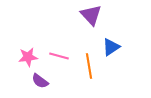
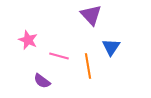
blue triangle: rotated 24 degrees counterclockwise
pink star: moved 17 px up; rotated 30 degrees clockwise
orange line: moved 1 px left
purple semicircle: moved 2 px right
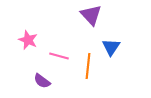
orange line: rotated 15 degrees clockwise
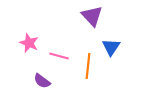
purple triangle: moved 1 px right, 1 px down
pink star: moved 1 px right, 3 px down
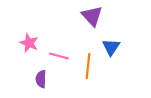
purple semicircle: moved 1 px left, 2 px up; rotated 54 degrees clockwise
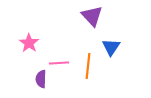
pink star: rotated 12 degrees clockwise
pink line: moved 7 px down; rotated 18 degrees counterclockwise
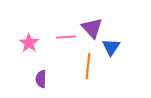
purple triangle: moved 12 px down
pink line: moved 7 px right, 26 px up
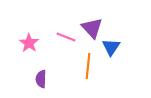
pink line: rotated 24 degrees clockwise
